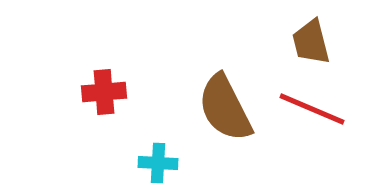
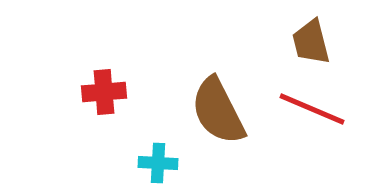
brown semicircle: moved 7 px left, 3 px down
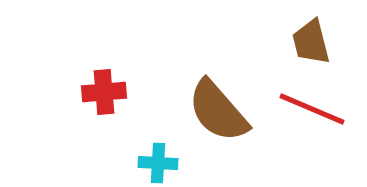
brown semicircle: rotated 14 degrees counterclockwise
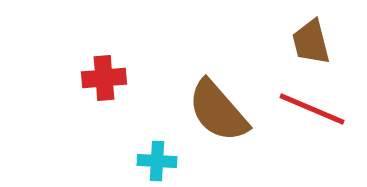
red cross: moved 14 px up
cyan cross: moved 1 px left, 2 px up
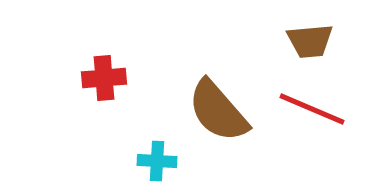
brown trapezoid: moved 1 px left, 1 px up; rotated 81 degrees counterclockwise
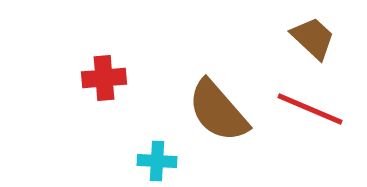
brown trapezoid: moved 3 px right, 3 px up; rotated 132 degrees counterclockwise
red line: moved 2 px left
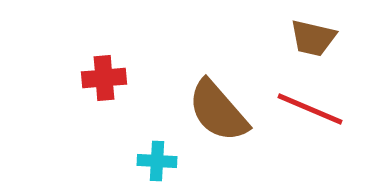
brown trapezoid: rotated 150 degrees clockwise
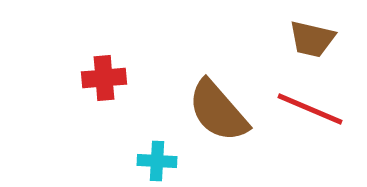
brown trapezoid: moved 1 px left, 1 px down
